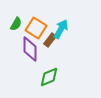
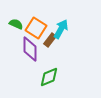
green semicircle: rotated 96 degrees counterclockwise
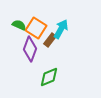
green semicircle: moved 3 px right, 1 px down
purple diamond: rotated 20 degrees clockwise
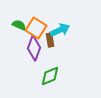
cyan arrow: moved 1 px left, 1 px down; rotated 36 degrees clockwise
brown rectangle: rotated 48 degrees counterclockwise
purple diamond: moved 4 px right, 1 px up
green diamond: moved 1 px right, 1 px up
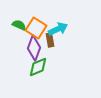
cyan arrow: moved 2 px left, 1 px up
green diamond: moved 12 px left, 9 px up
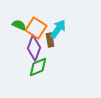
cyan arrow: rotated 30 degrees counterclockwise
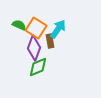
brown rectangle: moved 1 px down
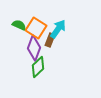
brown rectangle: moved 1 px up; rotated 32 degrees clockwise
green diamond: rotated 20 degrees counterclockwise
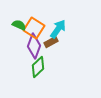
orange square: moved 2 px left
brown rectangle: moved 1 px right, 2 px down; rotated 40 degrees clockwise
purple diamond: moved 2 px up
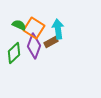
cyan arrow: rotated 42 degrees counterclockwise
green diamond: moved 24 px left, 14 px up
